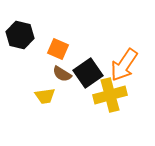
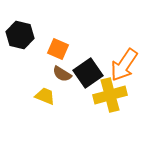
yellow trapezoid: rotated 150 degrees counterclockwise
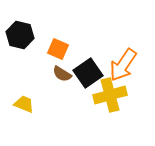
orange arrow: moved 1 px left
yellow trapezoid: moved 21 px left, 8 px down
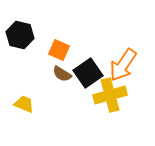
orange square: moved 1 px right, 1 px down
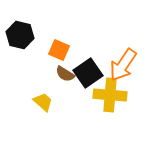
brown semicircle: moved 3 px right
yellow cross: rotated 20 degrees clockwise
yellow trapezoid: moved 19 px right, 2 px up; rotated 20 degrees clockwise
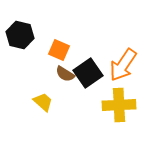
yellow cross: moved 9 px right, 10 px down; rotated 8 degrees counterclockwise
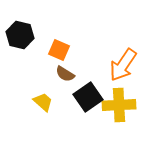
black square: moved 24 px down
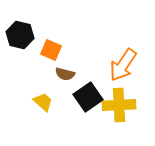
orange square: moved 8 px left
brown semicircle: rotated 18 degrees counterclockwise
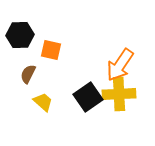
black hexagon: rotated 16 degrees counterclockwise
orange square: rotated 10 degrees counterclockwise
orange arrow: moved 3 px left
brown semicircle: moved 37 px left; rotated 102 degrees clockwise
yellow cross: moved 11 px up
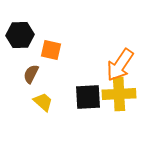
brown semicircle: moved 3 px right
black square: rotated 32 degrees clockwise
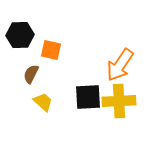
yellow cross: moved 7 px down
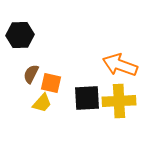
orange square: moved 33 px down
orange arrow: rotated 76 degrees clockwise
black square: moved 1 px left, 1 px down
yellow trapezoid: moved 1 px left, 1 px down; rotated 90 degrees clockwise
